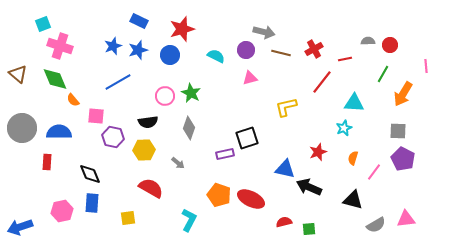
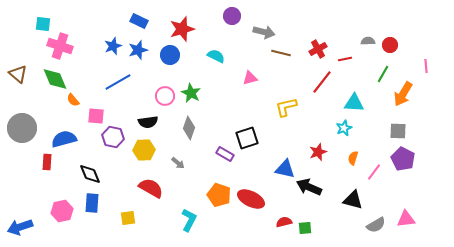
cyan square at (43, 24): rotated 28 degrees clockwise
red cross at (314, 49): moved 4 px right
purple circle at (246, 50): moved 14 px left, 34 px up
blue semicircle at (59, 132): moved 5 px right, 7 px down; rotated 15 degrees counterclockwise
purple rectangle at (225, 154): rotated 42 degrees clockwise
green square at (309, 229): moved 4 px left, 1 px up
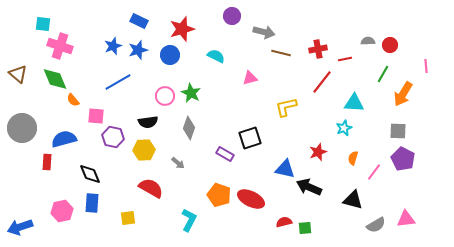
red cross at (318, 49): rotated 18 degrees clockwise
black square at (247, 138): moved 3 px right
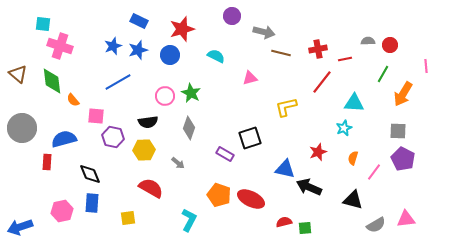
green diamond at (55, 79): moved 3 px left, 2 px down; rotated 16 degrees clockwise
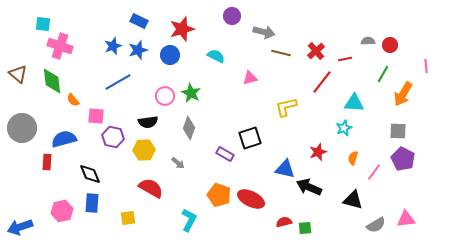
red cross at (318, 49): moved 2 px left, 2 px down; rotated 30 degrees counterclockwise
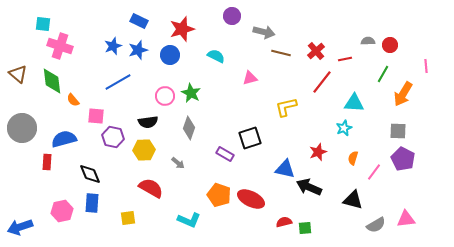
cyan L-shape at (189, 220): rotated 85 degrees clockwise
